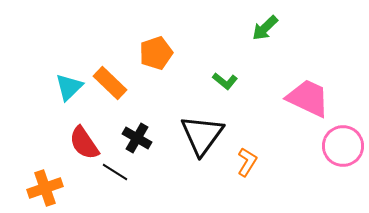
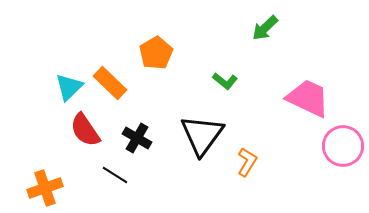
orange pentagon: rotated 12 degrees counterclockwise
red semicircle: moved 1 px right, 13 px up
black line: moved 3 px down
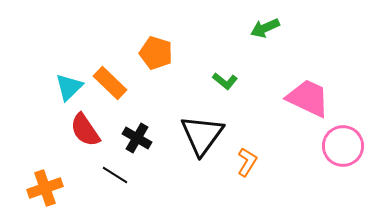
green arrow: rotated 20 degrees clockwise
orange pentagon: rotated 24 degrees counterclockwise
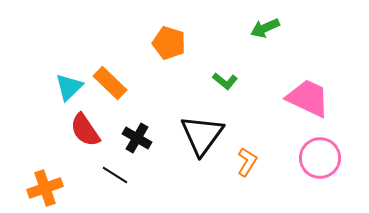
orange pentagon: moved 13 px right, 10 px up
pink circle: moved 23 px left, 12 px down
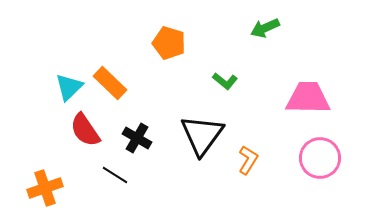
pink trapezoid: rotated 24 degrees counterclockwise
orange L-shape: moved 1 px right, 2 px up
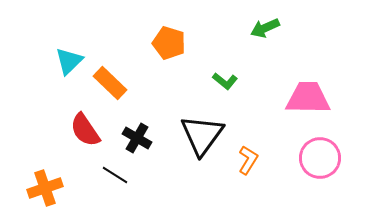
cyan triangle: moved 26 px up
